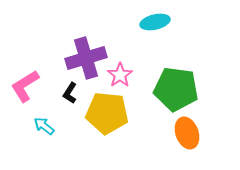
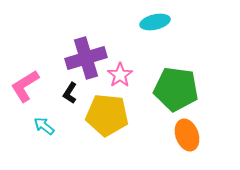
yellow pentagon: moved 2 px down
orange ellipse: moved 2 px down
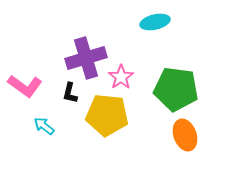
pink star: moved 1 px right, 2 px down
pink L-shape: rotated 112 degrees counterclockwise
black L-shape: rotated 20 degrees counterclockwise
orange ellipse: moved 2 px left
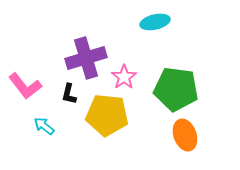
pink star: moved 3 px right
pink L-shape: rotated 16 degrees clockwise
black L-shape: moved 1 px left, 1 px down
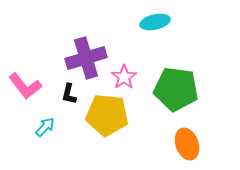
cyan arrow: moved 1 px right, 1 px down; rotated 95 degrees clockwise
orange ellipse: moved 2 px right, 9 px down
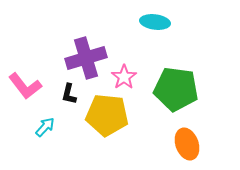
cyan ellipse: rotated 20 degrees clockwise
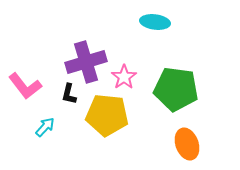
purple cross: moved 4 px down
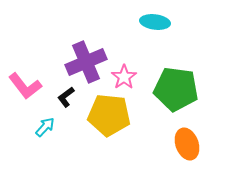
purple cross: rotated 6 degrees counterclockwise
black L-shape: moved 3 px left, 3 px down; rotated 40 degrees clockwise
yellow pentagon: moved 2 px right
